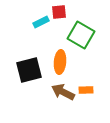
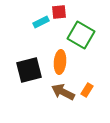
orange rectangle: moved 1 px right; rotated 56 degrees counterclockwise
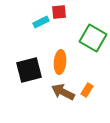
green square: moved 12 px right, 3 px down
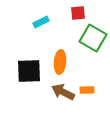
red square: moved 19 px right, 1 px down
black square: moved 1 px down; rotated 12 degrees clockwise
orange rectangle: rotated 56 degrees clockwise
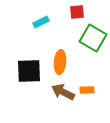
red square: moved 1 px left, 1 px up
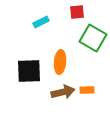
brown arrow: rotated 140 degrees clockwise
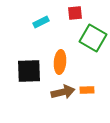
red square: moved 2 px left, 1 px down
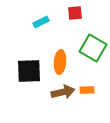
green square: moved 10 px down
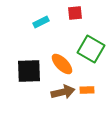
green square: moved 2 px left, 1 px down
orange ellipse: moved 2 px right, 2 px down; rotated 50 degrees counterclockwise
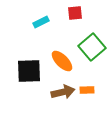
green square: moved 1 px right, 2 px up; rotated 20 degrees clockwise
orange ellipse: moved 3 px up
